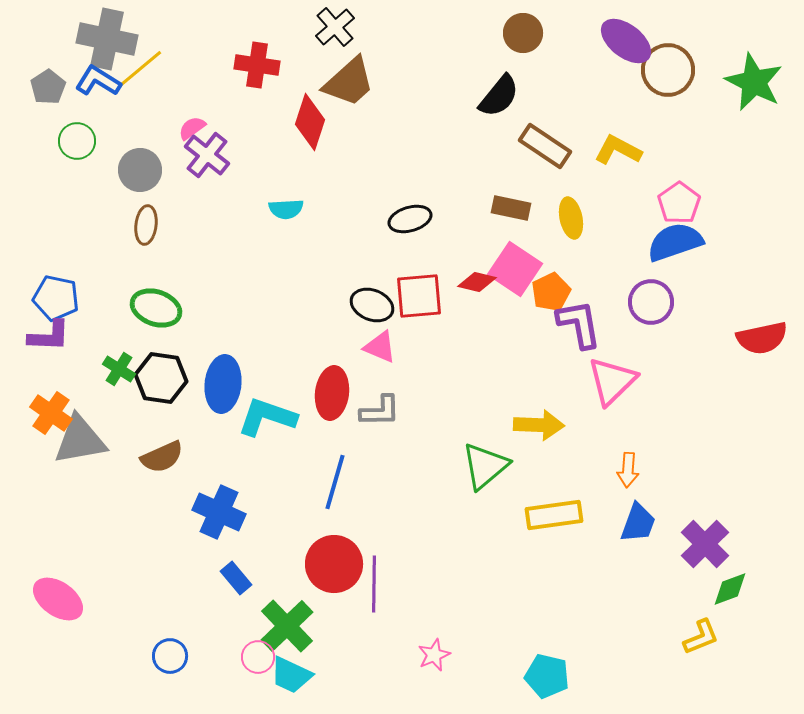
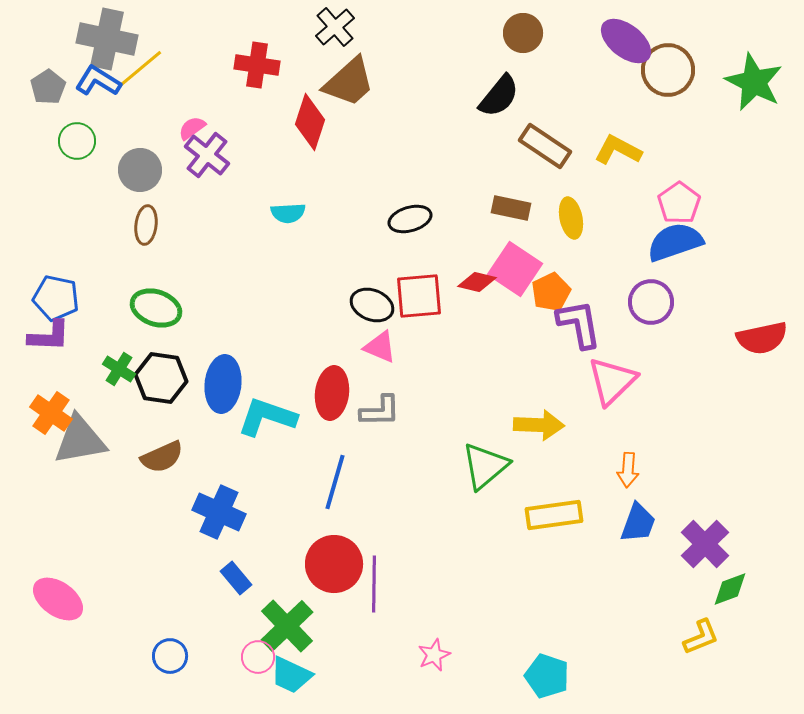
cyan semicircle at (286, 209): moved 2 px right, 4 px down
cyan pentagon at (547, 676): rotated 6 degrees clockwise
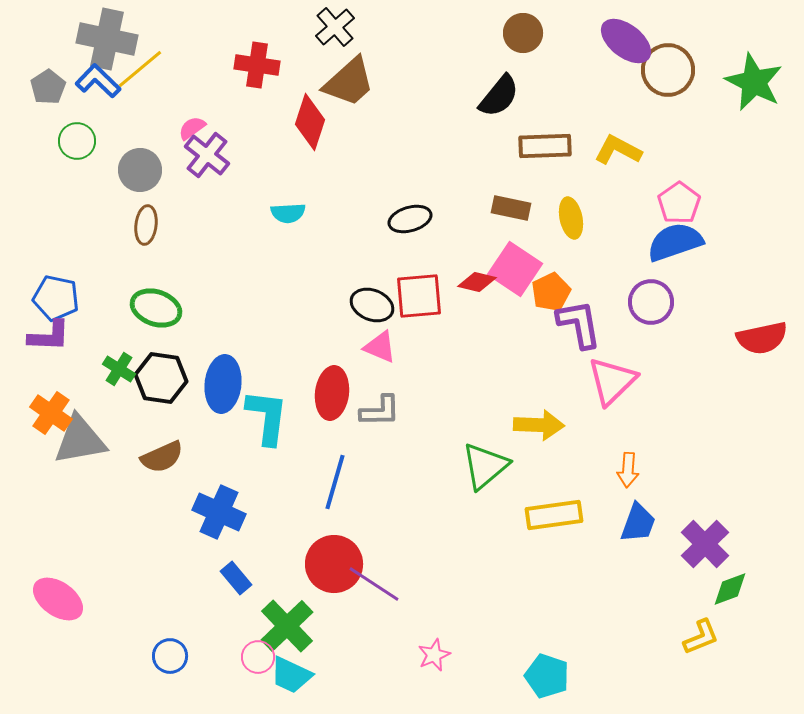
blue L-shape at (98, 81): rotated 12 degrees clockwise
brown rectangle at (545, 146): rotated 36 degrees counterclockwise
cyan L-shape at (267, 417): rotated 78 degrees clockwise
purple line at (374, 584): rotated 58 degrees counterclockwise
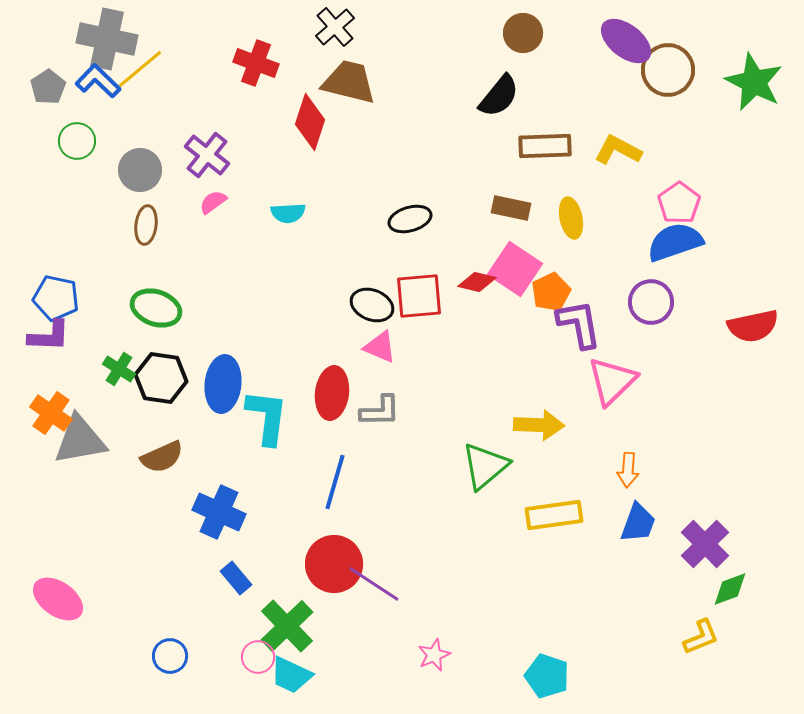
red cross at (257, 65): moved 1 px left, 2 px up; rotated 12 degrees clockwise
brown trapezoid at (349, 82): rotated 124 degrees counterclockwise
pink semicircle at (192, 128): moved 21 px right, 74 px down
red semicircle at (762, 338): moved 9 px left, 12 px up
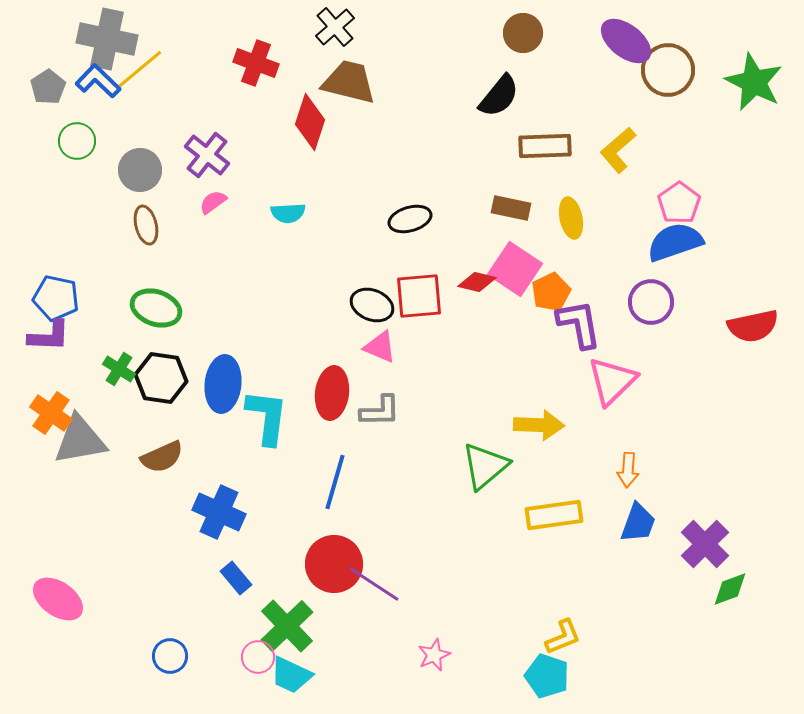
yellow L-shape at (618, 150): rotated 69 degrees counterclockwise
brown ellipse at (146, 225): rotated 21 degrees counterclockwise
yellow L-shape at (701, 637): moved 138 px left
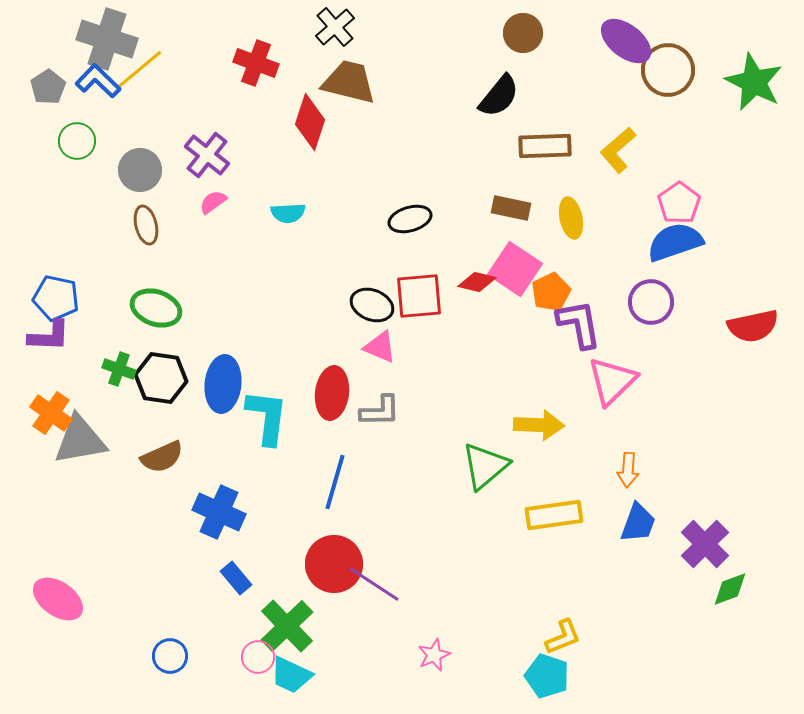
gray cross at (107, 39): rotated 6 degrees clockwise
green cross at (119, 369): rotated 12 degrees counterclockwise
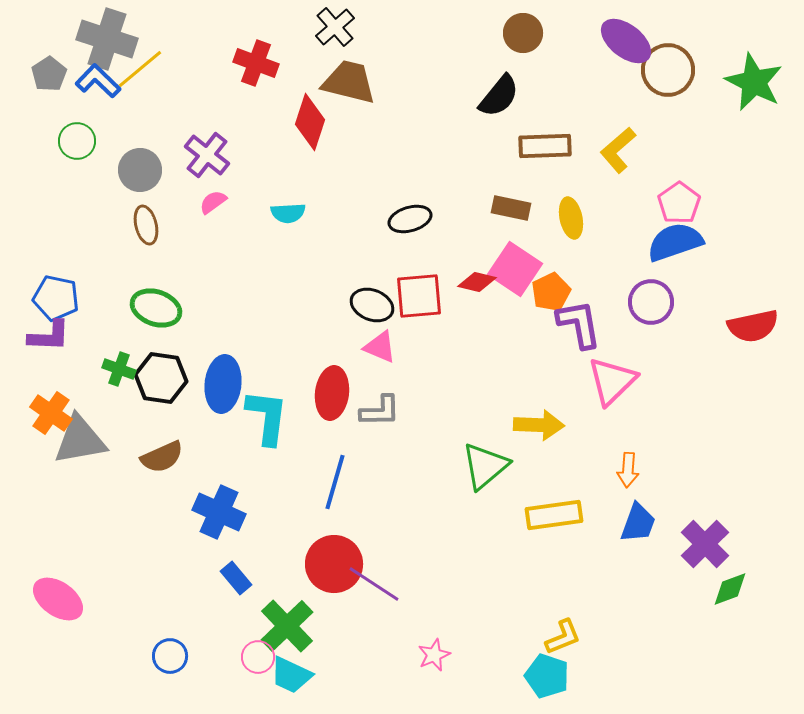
gray pentagon at (48, 87): moved 1 px right, 13 px up
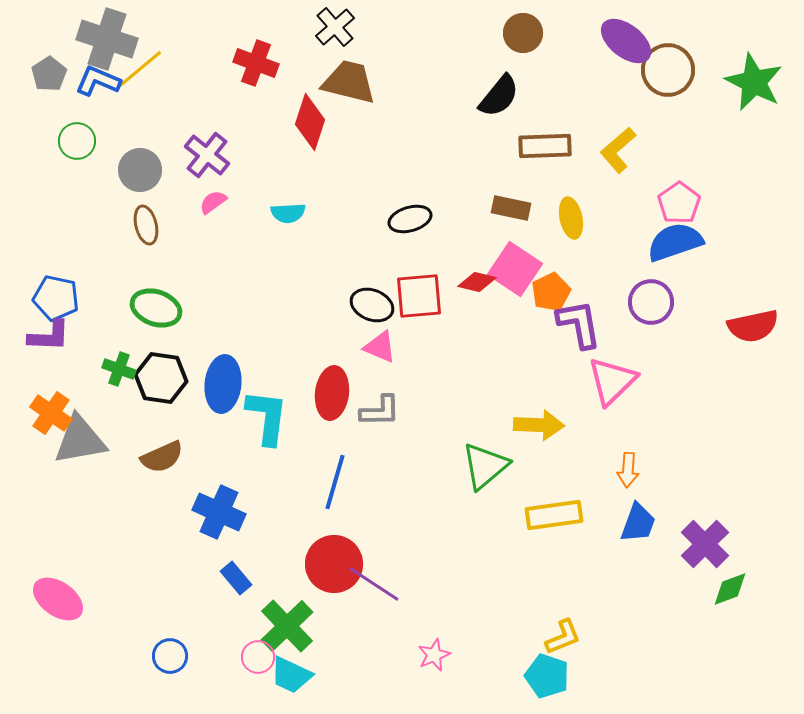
blue L-shape at (98, 81): rotated 21 degrees counterclockwise
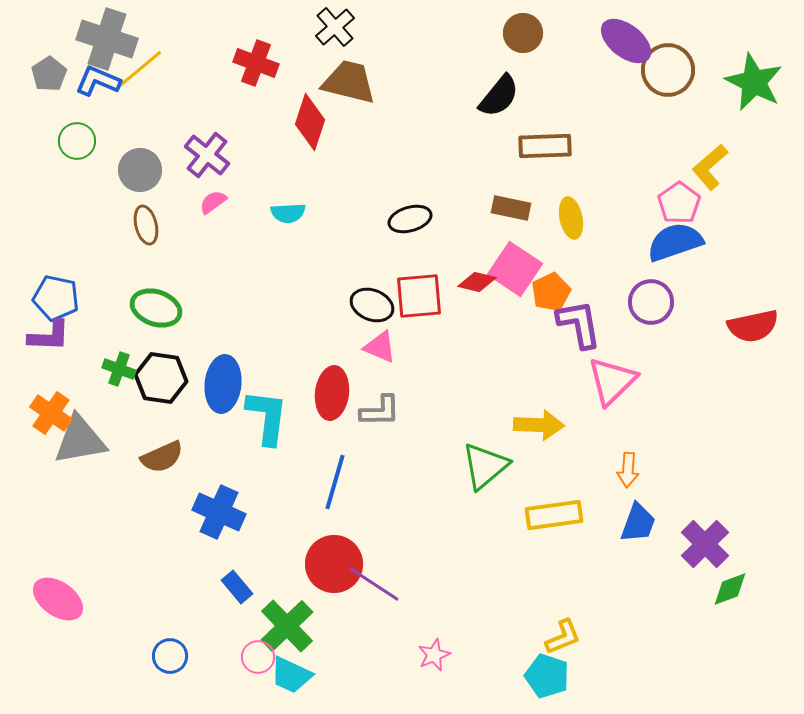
yellow L-shape at (618, 150): moved 92 px right, 17 px down
blue rectangle at (236, 578): moved 1 px right, 9 px down
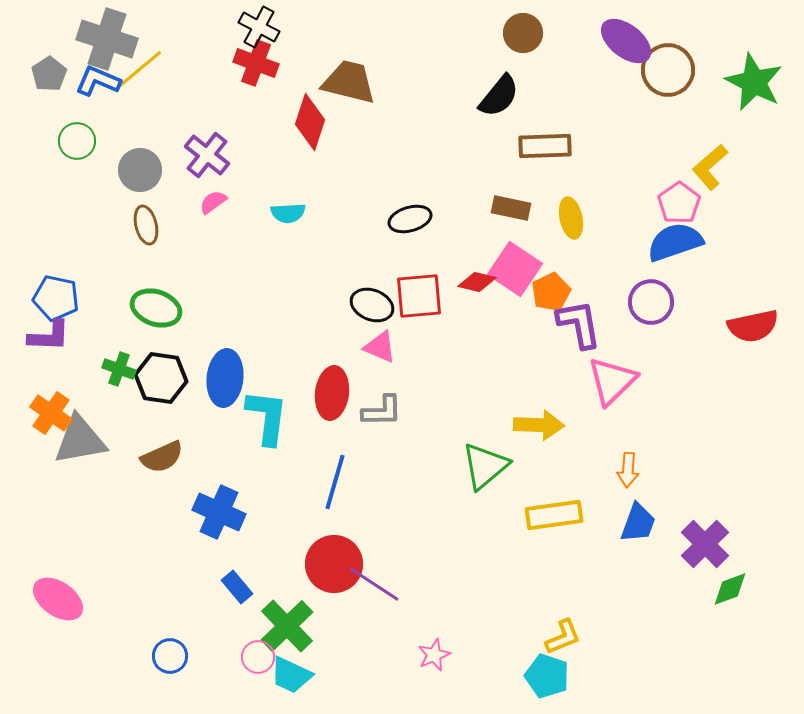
black cross at (335, 27): moved 76 px left; rotated 21 degrees counterclockwise
blue ellipse at (223, 384): moved 2 px right, 6 px up
gray L-shape at (380, 411): moved 2 px right
